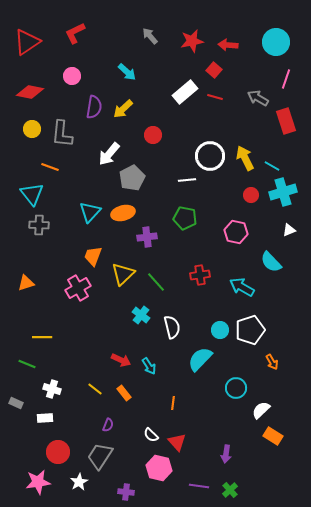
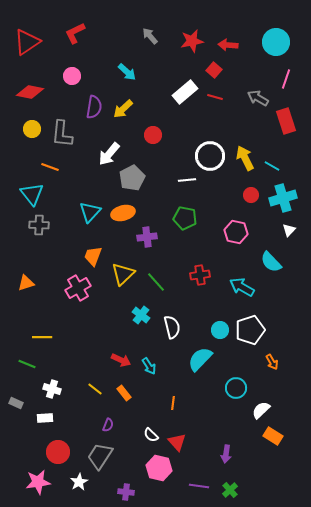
cyan cross at (283, 192): moved 6 px down
white triangle at (289, 230): rotated 24 degrees counterclockwise
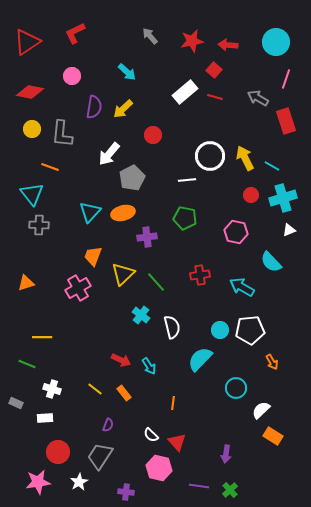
white triangle at (289, 230): rotated 24 degrees clockwise
white pentagon at (250, 330): rotated 12 degrees clockwise
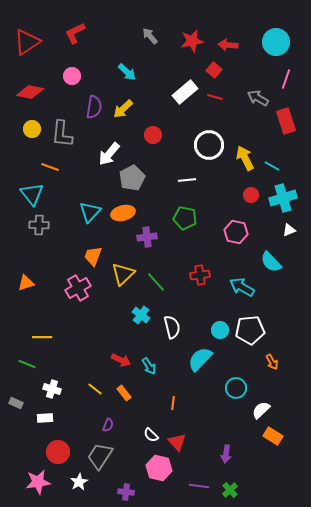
white circle at (210, 156): moved 1 px left, 11 px up
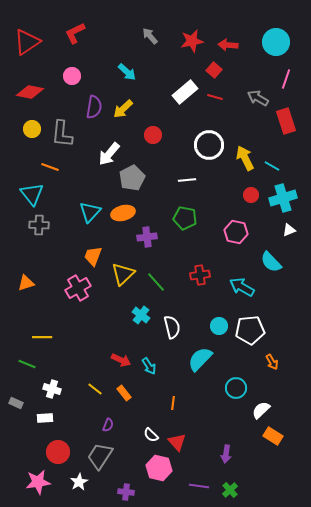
cyan circle at (220, 330): moved 1 px left, 4 px up
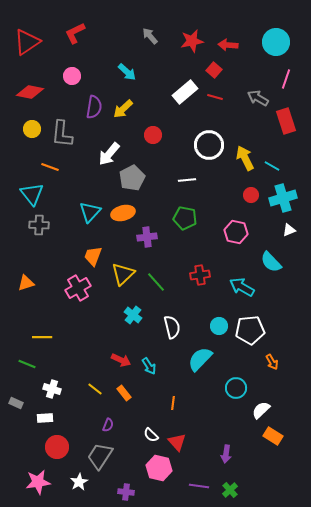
cyan cross at (141, 315): moved 8 px left
red circle at (58, 452): moved 1 px left, 5 px up
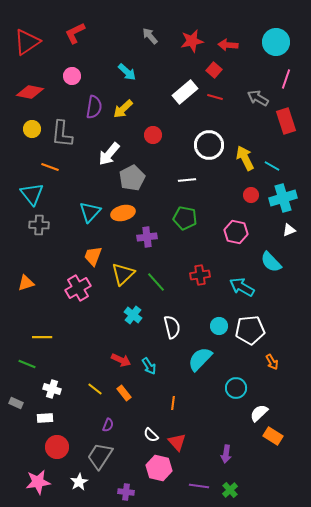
white semicircle at (261, 410): moved 2 px left, 3 px down
